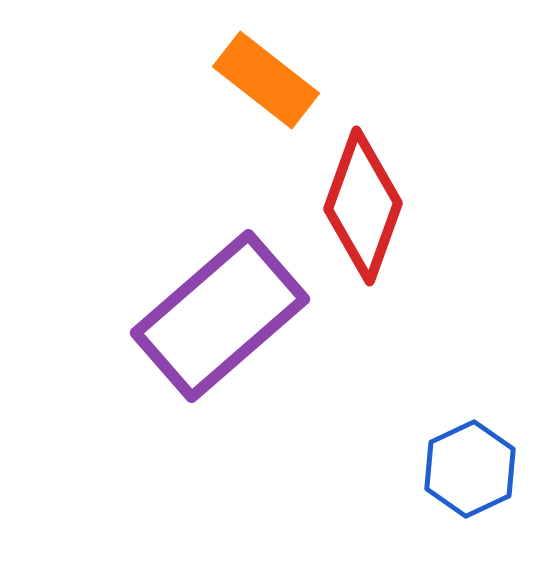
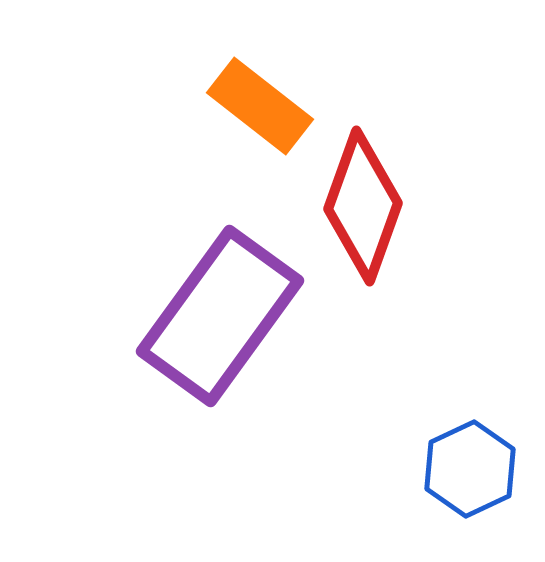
orange rectangle: moved 6 px left, 26 px down
purple rectangle: rotated 13 degrees counterclockwise
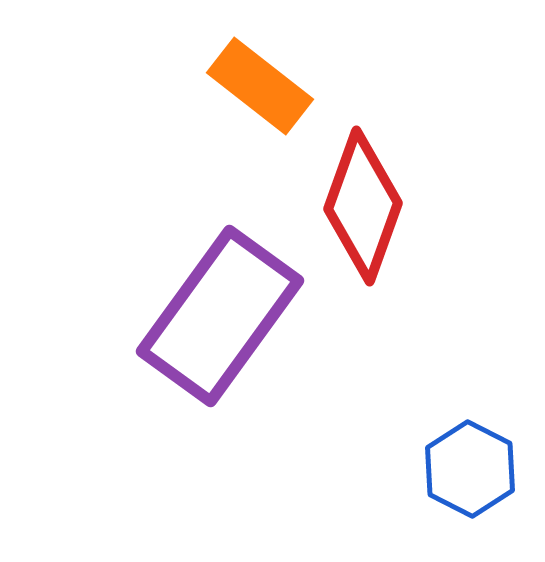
orange rectangle: moved 20 px up
blue hexagon: rotated 8 degrees counterclockwise
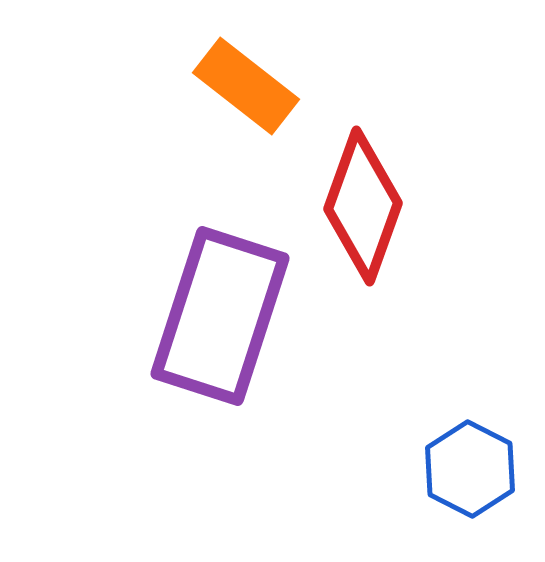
orange rectangle: moved 14 px left
purple rectangle: rotated 18 degrees counterclockwise
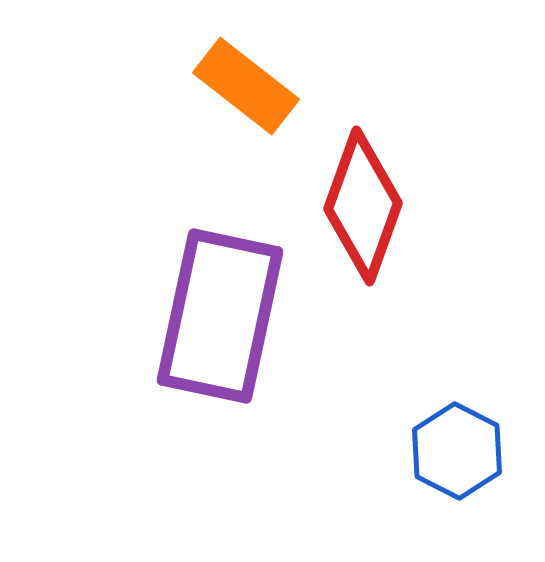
purple rectangle: rotated 6 degrees counterclockwise
blue hexagon: moved 13 px left, 18 px up
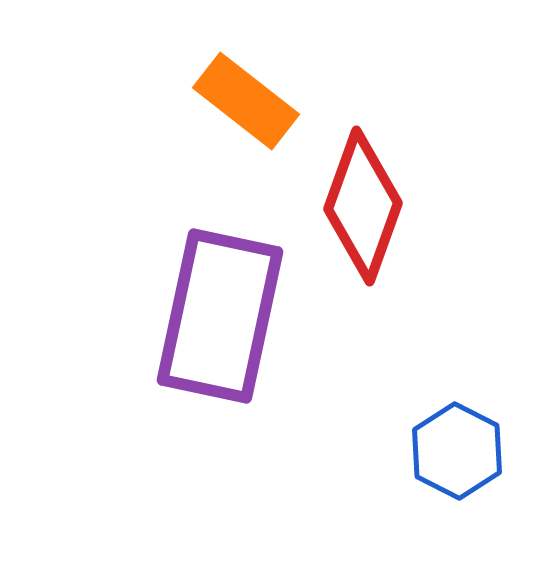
orange rectangle: moved 15 px down
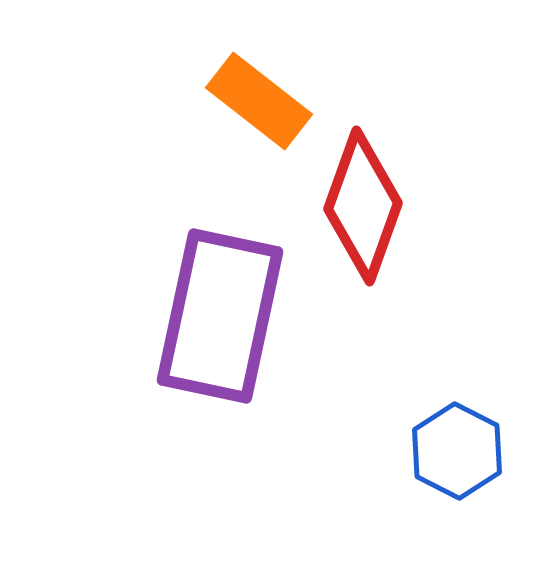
orange rectangle: moved 13 px right
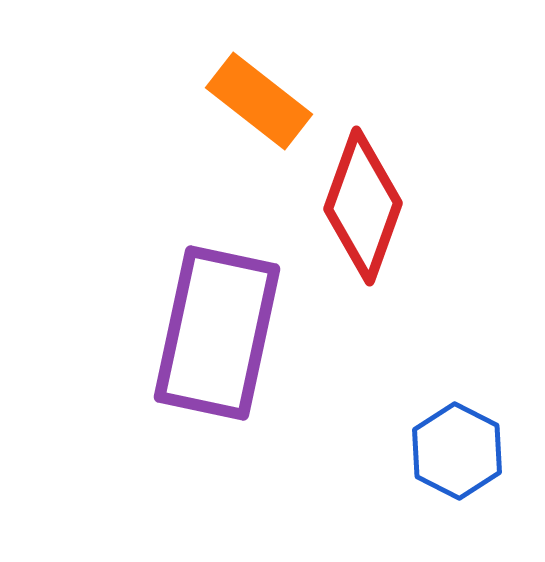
purple rectangle: moved 3 px left, 17 px down
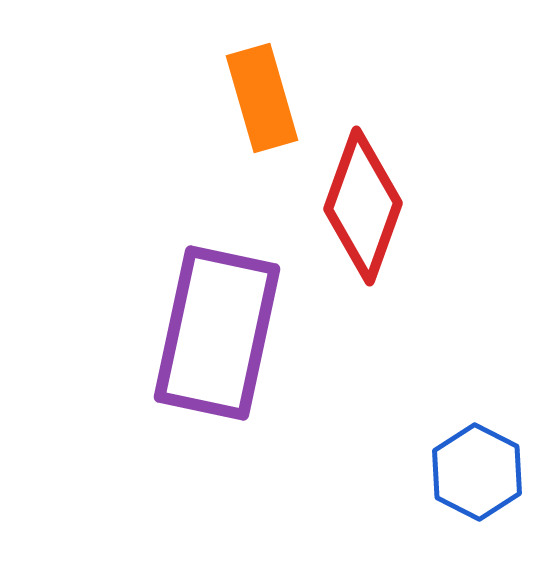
orange rectangle: moved 3 px right, 3 px up; rotated 36 degrees clockwise
blue hexagon: moved 20 px right, 21 px down
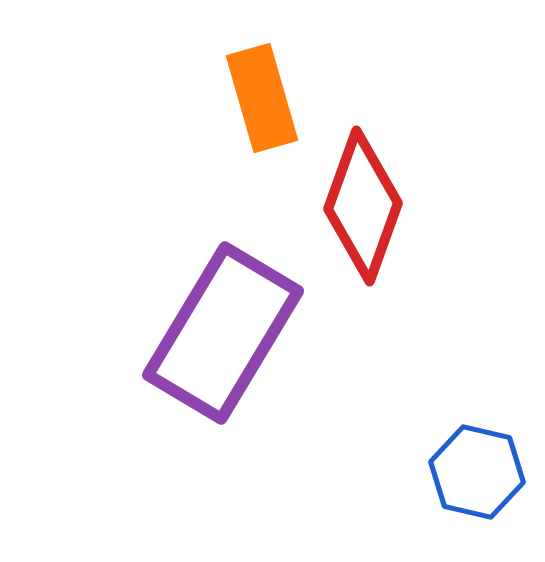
purple rectangle: moved 6 px right; rotated 19 degrees clockwise
blue hexagon: rotated 14 degrees counterclockwise
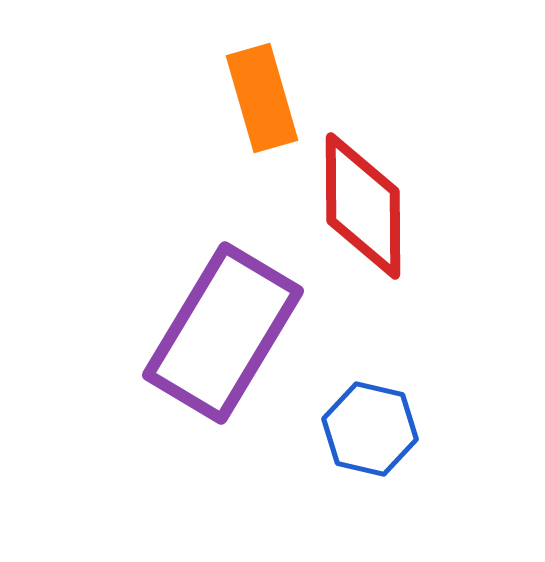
red diamond: rotated 20 degrees counterclockwise
blue hexagon: moved 107 px left, 43 px up
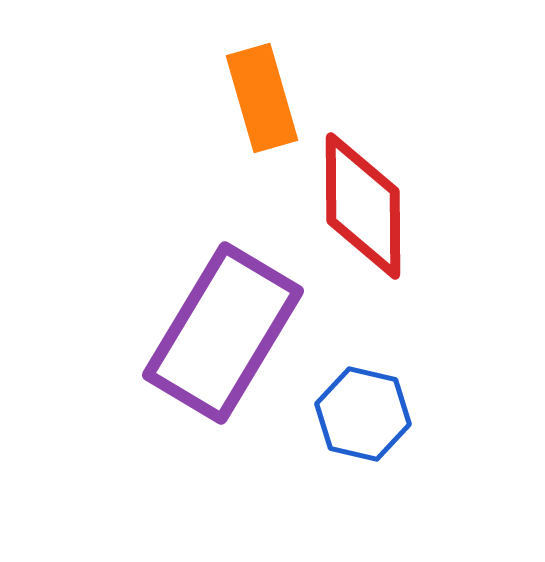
blue hexagon: moved 7 px left, 15 px up
